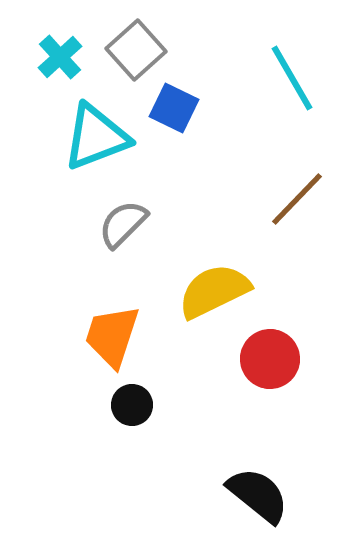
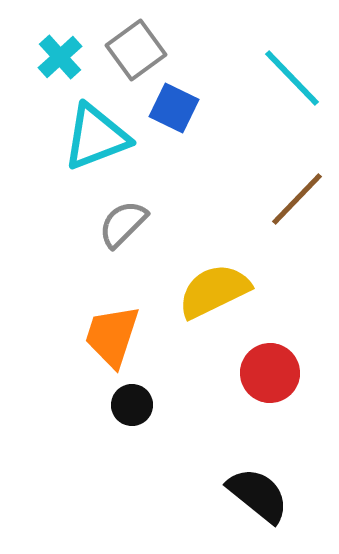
gray square: rotated 6 degrees clockwise
cyan line: rotated 14 degrees counterclockwise
red circle: moved 14 px down
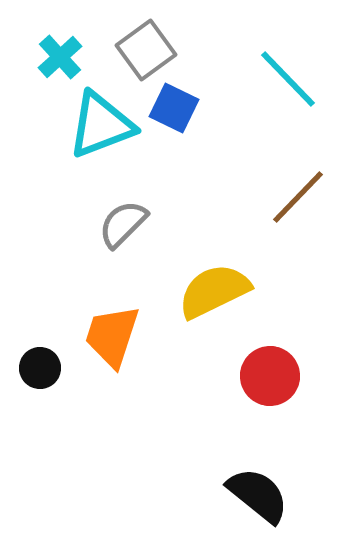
gray square: moved 10 px right
cyan line: moved 4 px left, 1 px down
cyan triangle: moved 5 px right, 12 px up
brown line: moved 1 px right, 2 px up
red circle: moved 3 px down
black circle: moved 92 px left, 37 px up
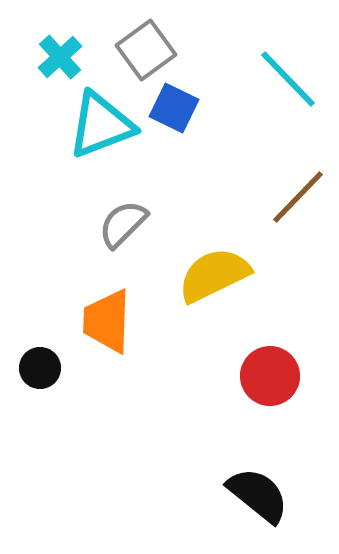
yellow semicircle: moved 16 px up
orange trapezoid: moved 5 px left, 15 px up; rotated 16 degrees counterclockwise
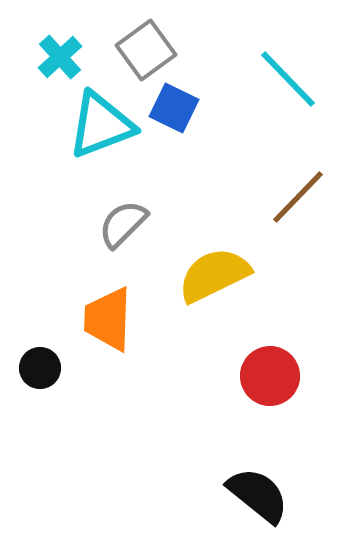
orange trapezoid: moved 1 px right, 2 px up
